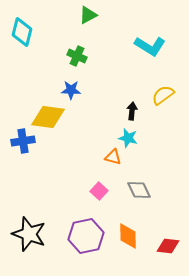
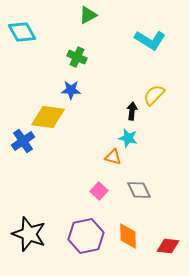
cyan diamond: rotated 44 degrees counterclockwise
cyan L-shape: moved 6 px up
green cross: moved 1 px down
yellow semicircle: moved 9 px left; rotated 10 degrees counterclockwise
blue cross: rotated 25 degrees counterclockwise
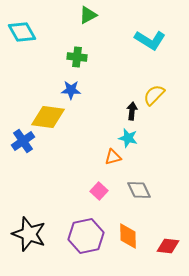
green cross: rotated 18 degrees counterclockwise
orange triangle: rotated 30 degrees counterclockwise
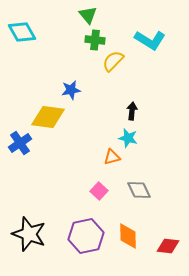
green triangle: rotated 42 degrees counterclockwise
green cross: moved 18 px right, 17 px up
blue star: rotated 12 degrees counterclockwise
yellow semicircle: moved 41 px left, 34 px up
blue cross: moved 3 px left, 2 px down
orange triangle: moved 1 px left
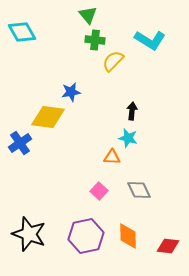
blue star: moved 2 px down
orange triangle: rotated 18 degrees clockwise
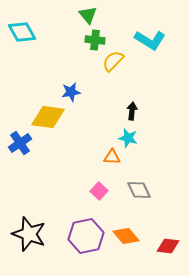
orange diamond: moved 2 px left; rotated 40 degrees counterclockwise
